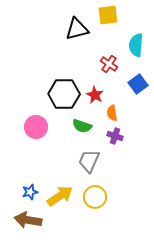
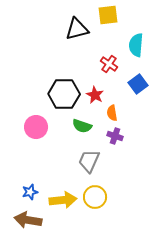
yellow arrow: moved 3 px right, 4 px down; rotated 28 degrees clockwise
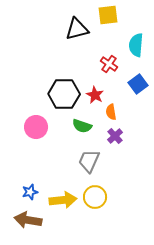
orange semicircle: moved 1 px left, 1 px up
purple cross: rotated 28 degrees clockwise
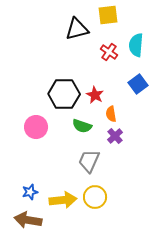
red cross: moved 12 px up
orange semicircle: moved 2 px down
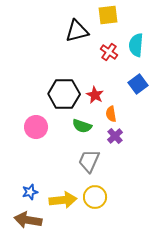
black triangle: moved 2 px down
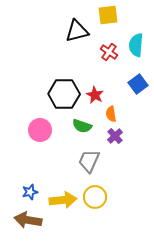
pink circle: moved 4 px right, 3 px down
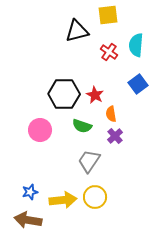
gray trapezoid: rotated 10 degrees clockwise
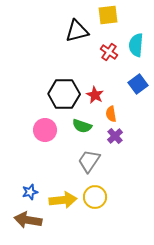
pink circle: moved 5 px right
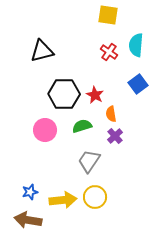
yellow square: rotated 15 degrees clockwise
black triangle: moved 35 px left, 20 px down
green semicircle: rotated 144 degrees clockwise
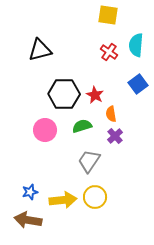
black triangle: moved 2 px left, 1 px up
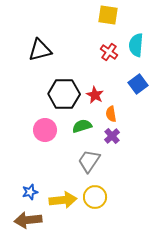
purple cross: moved 3 px left
brown arrow: rotated 16 degrees counterclockwise
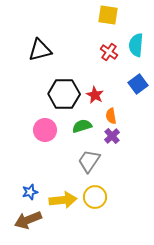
orange semicircle: moved 2 px down
brown arrow: rotated 16 degrees counterclockwise
